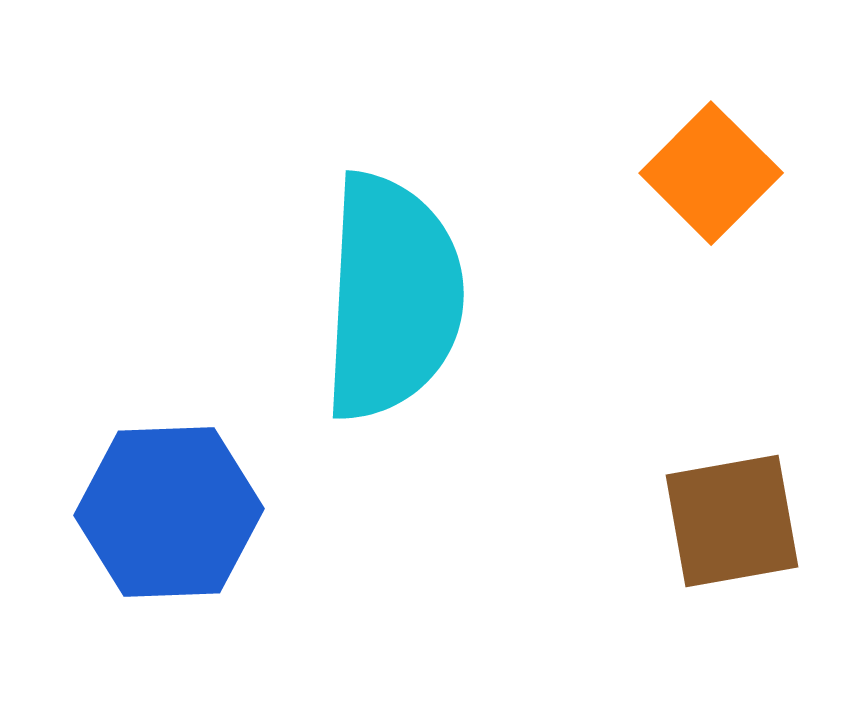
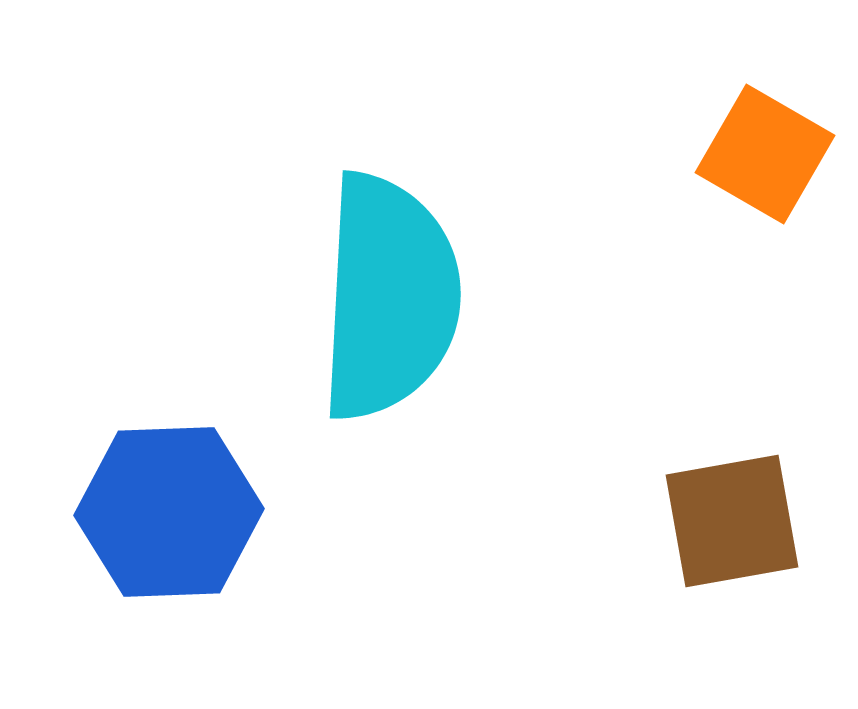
orange square: moved 54 px right, 19 px up; rotated 15 degrees counterclockwise
cyan semicircle: moved 3 px left
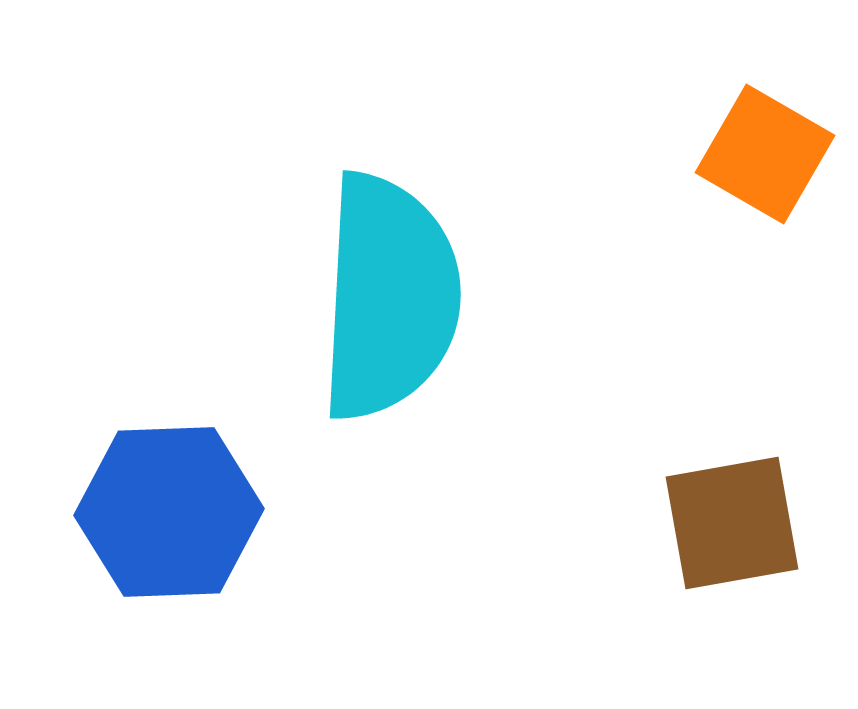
brown square: moved 2 px down
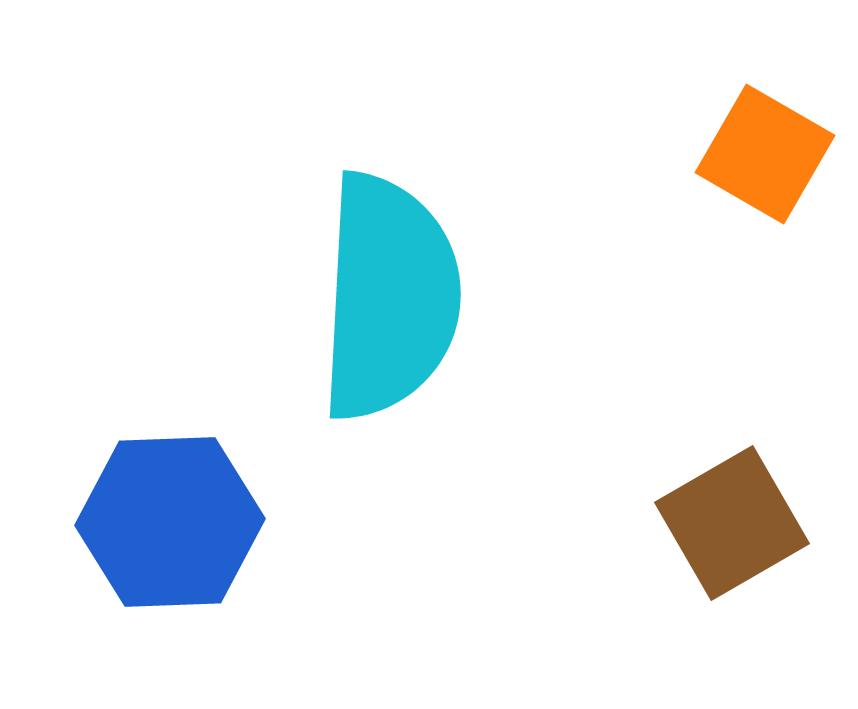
blue hexagon: moved 1 px right, 10 px down
brown square: rotated 20 degrees counterclockwise
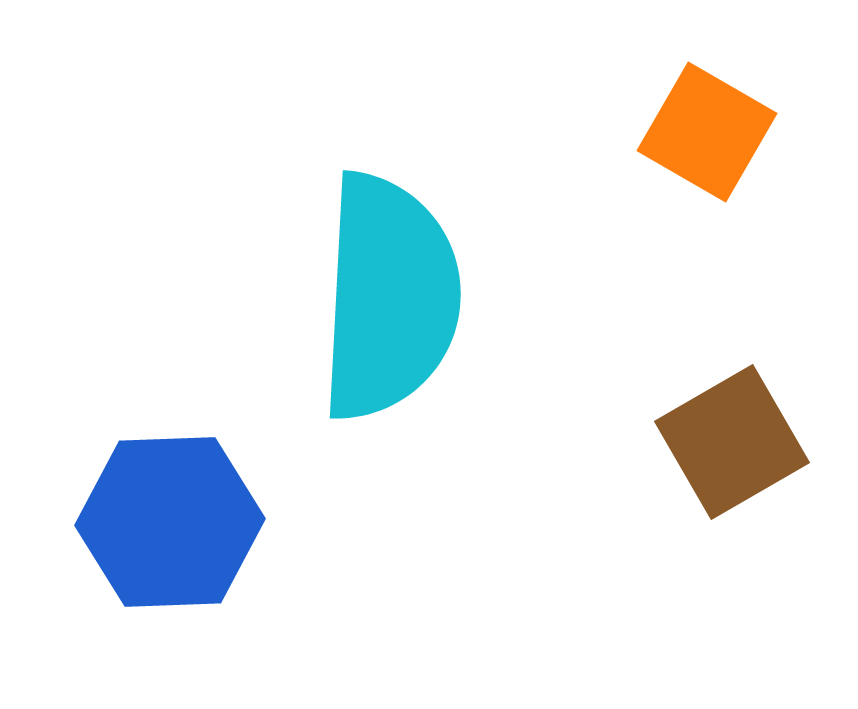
orange square: moved 58 px left, 22 px up
brown square: moved 81 px up
